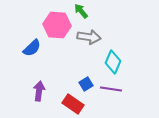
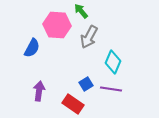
gray arrow: rotated 110 degrees clockwise
blue semicircle: rotated 18 degrees counterclockwise
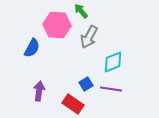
cyan diamond: rotated 45 degrees clockwise
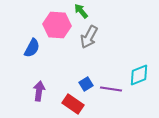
cyan diamond: moved 26 px right, 13 px down
